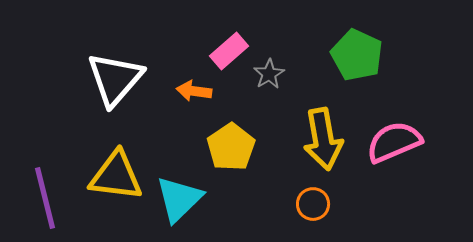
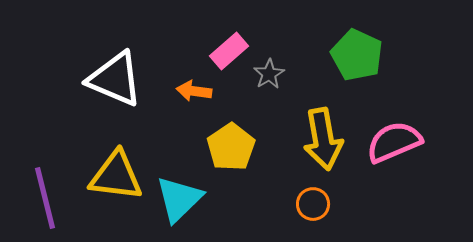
white triangle: rotated 48 degrees counterclockwise
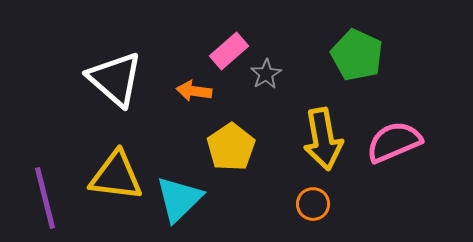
gray star: moved 3 px left
white triangle: rotated 18 degrees clockwise
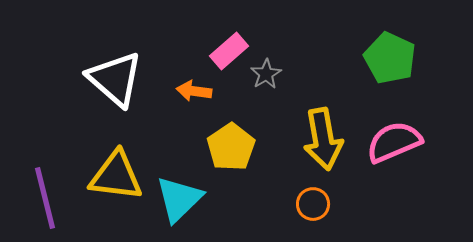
green pentagon: moved 33 px right, 3 px down
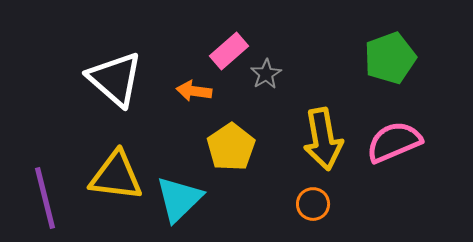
green pentagon: rotated 27 degrees clockwise
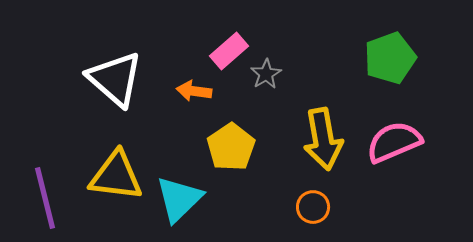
orange circle: moved 3 px down
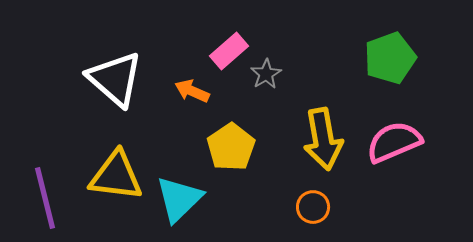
orange arrow: moved 2 px left; rotated 16 degrees clockwise
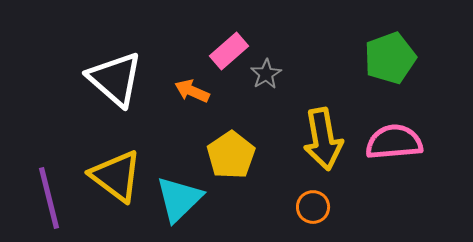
pink semicircle: rotated 18 degrees clockwise
yellow pentagon: moved 8 px down
yellow triangle: rotated 30 degrees clockwise
purple line: moved 4 px right
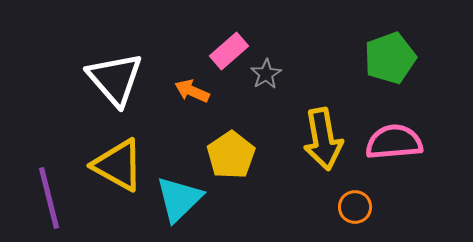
white triangle: rotated 8 degrees clockwise
yellow triangle: moved 2 px right, 11 px up; rotated 8 degrees counterclockwise
orange circle: moved 42 px right
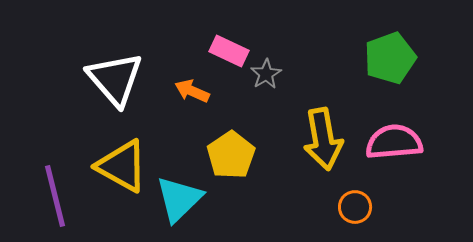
pink rectangle: rotated 66 degrees clockwise
yellow triangle: moved 4 px right, 1 px down
purple line: moved 6 px right, 2 px up
